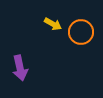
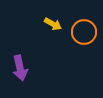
orange circle: moved 3 px right
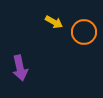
yellow arrow: moved 1 px right, 2 px up
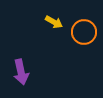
purple arrow: moved 1 px right, 4 px down
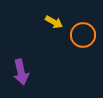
orange circle: moved 1 px left, 3 px down
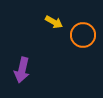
purple arrow: moved 1 px right, 2 px up; rotated 25 degrees clockwise
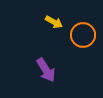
purple arrow: moved 24 px right; rotated 45 degrees counterclockwise
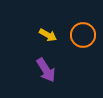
yellow arrow: moved 6 px left, 13 px down
